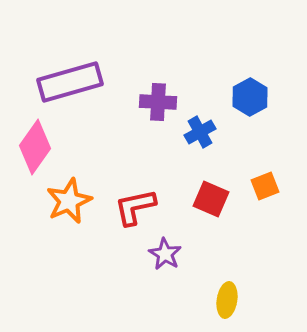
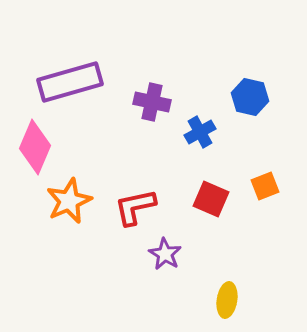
blue hexagon: rotated 18 degrees counterclockwise
purple cross: moved 6 px left; rotated 9 degrees clockwise
pink diamond: rotated 12 degrees counterclockwise
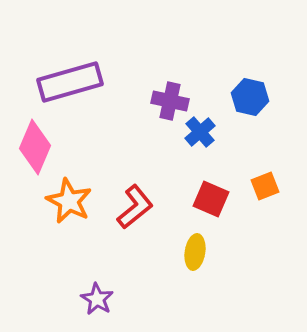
purple cross: moved 18 px right, 1 px up
blue cross: rotated 12 degrees counterclockwise
orange star: rotated 21 degrees counterclockwise
red L-shape: rotated 153 degrees clockwise
purple star: moved 68 px left, 45 px down
yellow ellipse: moved 32 px left, 48 px up
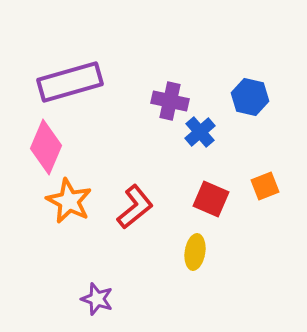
pink diamond: moved 11 px right
purple star: rotated 12 degrees counterclockwise
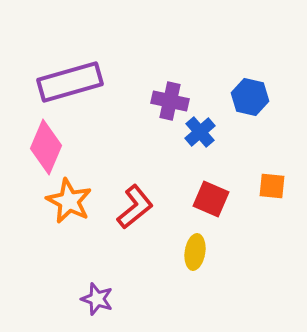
orange square: moved 7 px right; rotated 28 degrees clockwise
